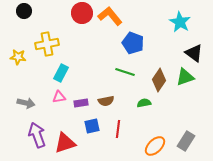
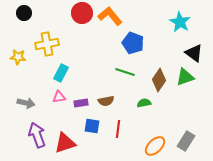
black circle: moved 2 px down
blue square: rotated 21 degrees clockwise
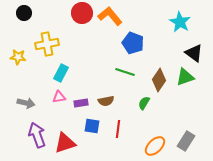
green semicircle: rotated 48 degrees counterclockwise
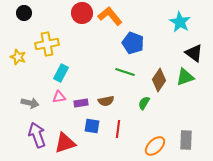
yellow star: rotated 14 degrees clockwise
gray arrow: moved 4 px right
gray rectangle: moved 1 px up; rotated 30 degrees counterclockwise
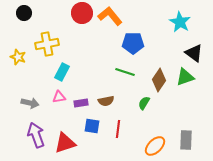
blue pentagon: rotated 20 degrees counterclockwise
cyan rectangle: moved 1 px right, 1 px up
purple arrow: moved 1 px left
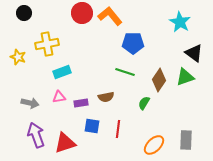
cyan rectangle: rotated 42 degrees clockwise
brown semicircle: moved 4 px up
orange ellipse: moved 1 px left, 1 px up
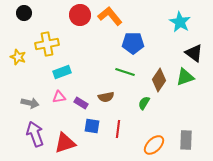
red circle: moved 2 px left, 2 px down
purple rectangle: rotated 40 degrees clockwise
purple arrow: moved 1 px left, 1 px up
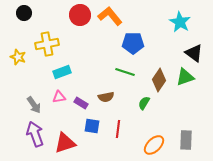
gray arrow: moved 4 px right, 2 px down; rotated 42 degrees clockwise
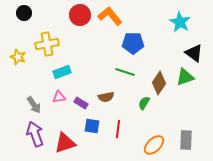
brown diamond: moved 3 px down
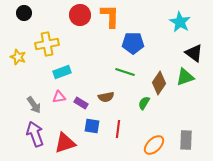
orange L-shape: rotated 40 degrees clockwise
